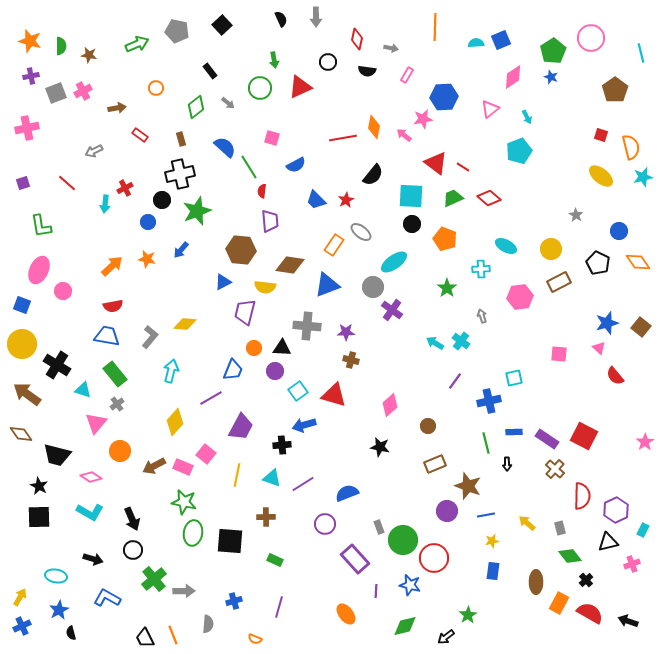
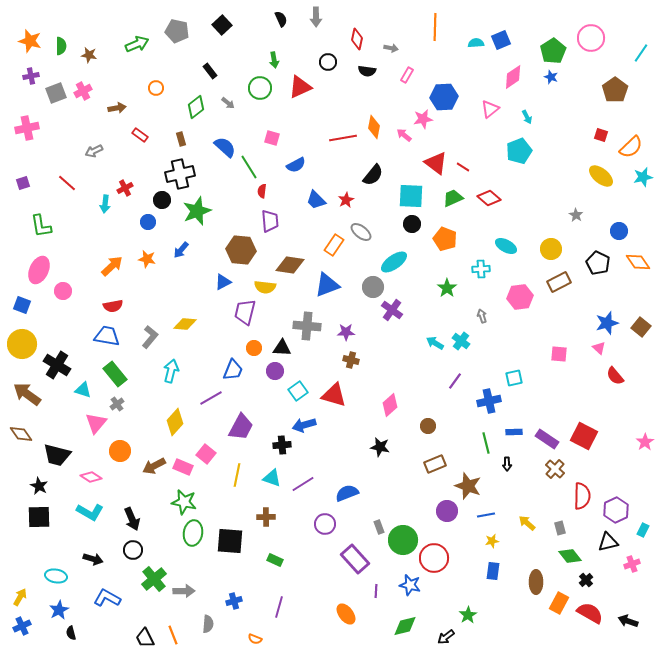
cyan line at (641, 53): rotated 48 degrees clockwise
orange semicircle at (631, 147): rotated 60 degrees clockwise
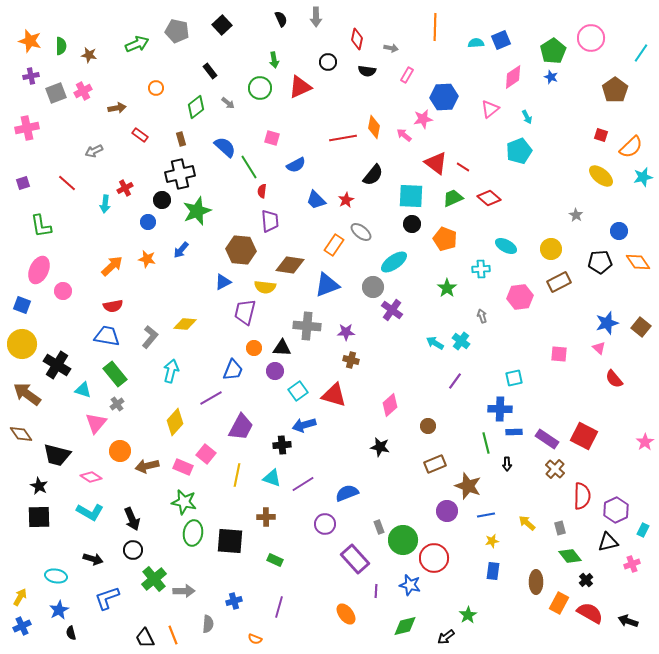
black pentagon at (598, 263): moved 2 px right, 1 px up; rotated 30 degrees counterclockwise
red semicircle at (615, 376): moved 1 px left, 3 px down
blue cross at (489, 401): moved 11 px right, 8 px down; rotated 15 degrees clockwise
brown arrow at (154, 466): moved 7 px left; rotated 15 degrees clockwise
blue L-shape at (107, 598): rotated 48 degrees counterclockwise
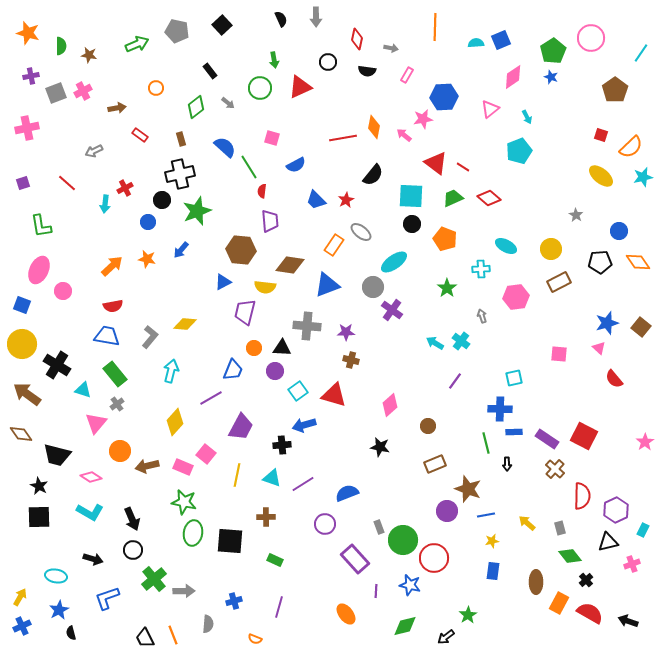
orange star at (30, 41): moved 2 px left, 8 px up
pink hexagon at (520, 297): moved 4 px left
brown star at (468, 486): moved 3 px down
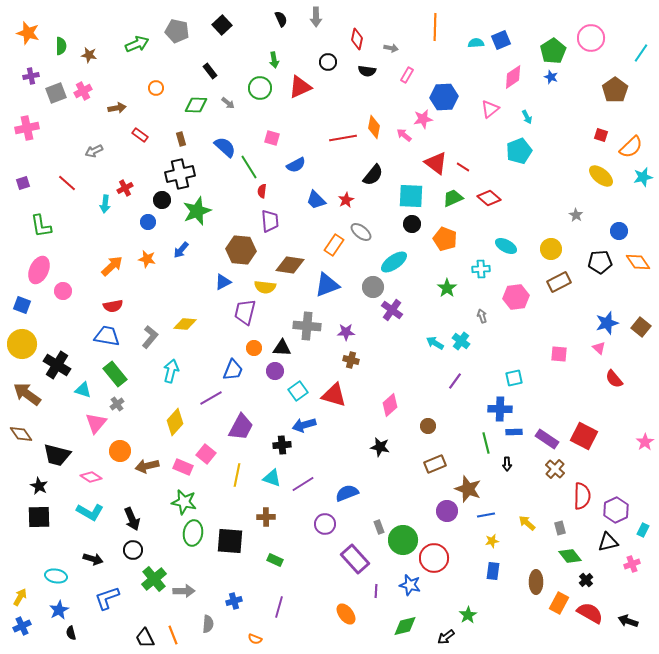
green diamond at (196, 107): moved 2 px up; rotated 40 degrees clockwise
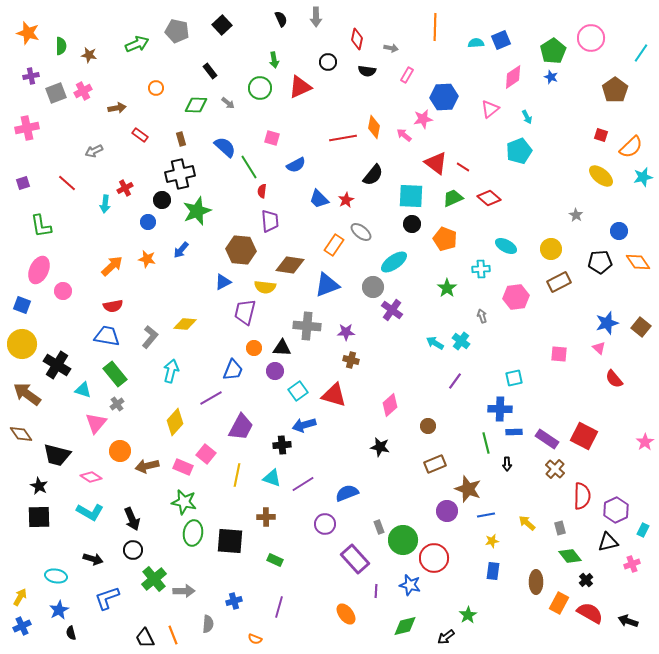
blue trapezoid at (316, 200): moved 3 px right, 1 px up
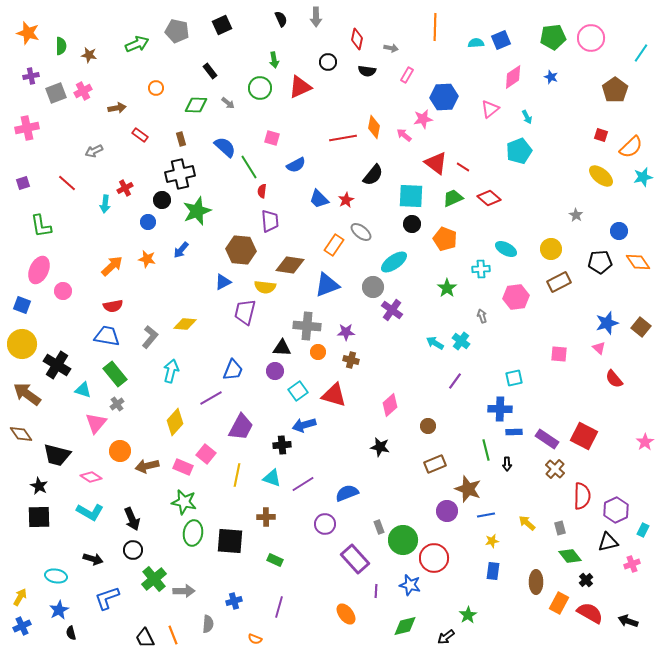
black square at (222, 25): rotated 18 degrees clockwise
green pentagon at (553, 51): moved 14 px up; rotated 25 degrees clockwise
cyan ellipse at (506, 246): moved 3 px down
orange circle at (254, 348): moved 64 px right, 4 px down
green line at (486, 443): moved 7 px down
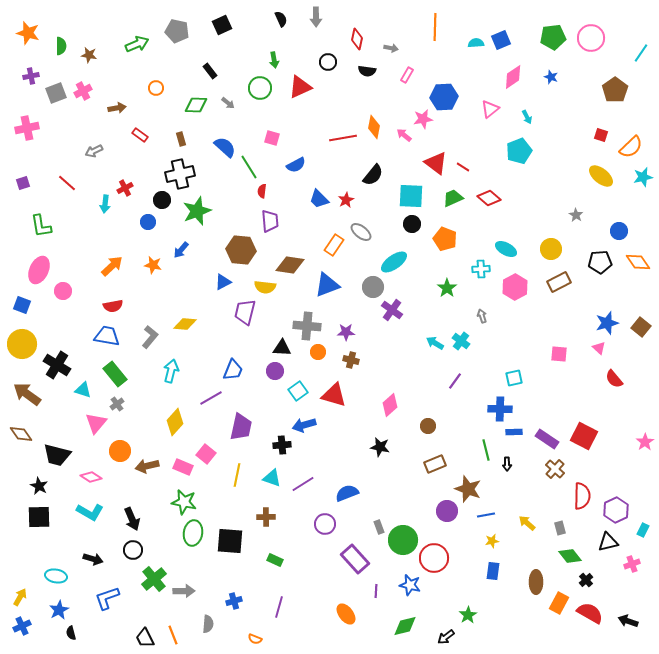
orange star at (147, 259): moved 6 px right, 6 px down
pink hexagon at (516, 297): moved 1 px left, 10 px up; rotated 20 degrees counterclockwise
purple trapezoid at (241, 427): rotated 16 degrees counterclockwise
